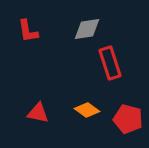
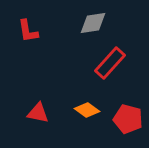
gray diamond: moved 6 px right, 6 px up
red rectangle: rotated 60 degrees clockwise
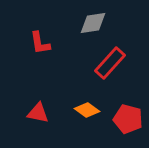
red L-shape: moved 12 px right, 12 px down
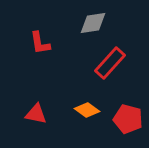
red triangle: moved 2 px left, 1 px down
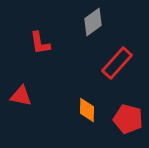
gray diamond: moved 1 px up; rotated 28 degrees counterclockwise
red rectangle: moved 7 px right
orange diamond: rotated 55 degrees clockwise
red triangle: moved 15 px left, 18 px up
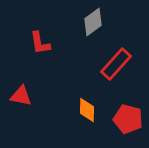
red rectangle: moved 1 px left, 1 px down
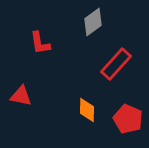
red pentagon: rotated 8 degrees clockwise
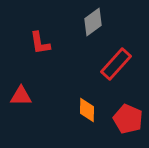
red triangle: rotated 10 degrees counterclockwise
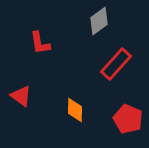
gray diamond: moved 6 px right, 1 px up
red triangle: rotated 35 degrees clockwise
orange diamond: moved 12 px left
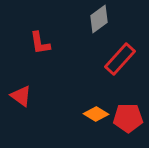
gray diamond: moved 2 px up
red rectangle: moved 4 px right, 5 px up
orange diamond: moved 21 px right, 4 px down; rotated 60 degrees counterclockwise
red pentagon: moved 1 px up; rotated 24 degrees counterclockwise
